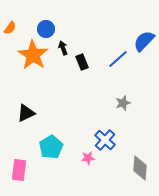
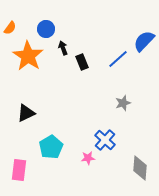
orange star: moved 5 px left, 1 px down
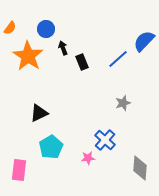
black triangle: moved 13 px right
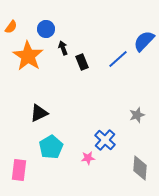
orange semicircle: moved 1 px right, 1 px up
gray star: moved 14 px right, 12 px down
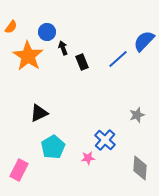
blue circle: moved 1 px right, 3 px down
cyan pentagon: moved 2 px right
pink rectangle: rotated 20 degrees clockwise
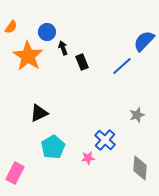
blue line: moved 4 px right, 7 px down
pink rectangle: moved 4 px left, 3 px down
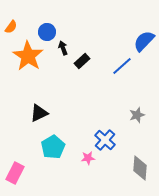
black rectangle: moved 1 px up; rotated 70 degrees clockwise
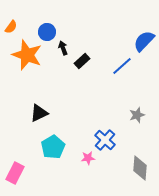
orange star: moved 1 px left, 1 px up; rotated 12 degrees counterclockwise
